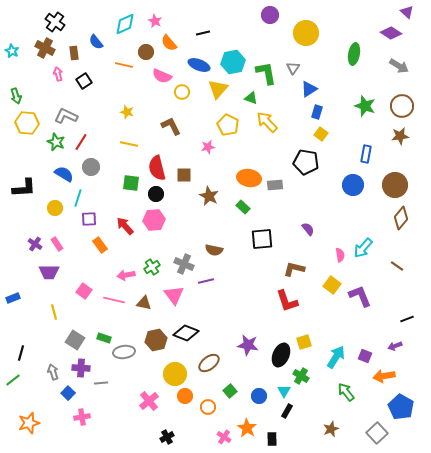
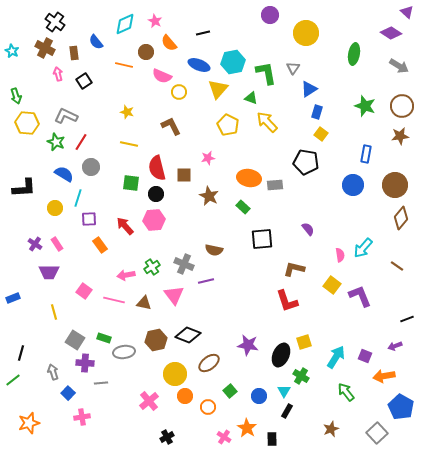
yellow circle at (182, 92): moved 3 px left
pink star at (208, 147): moved 11 px down
black diamond at (186, 333): moved 2 px right, 2 px down
purple cross at (81, 368): moved 4 px right, 5 px up
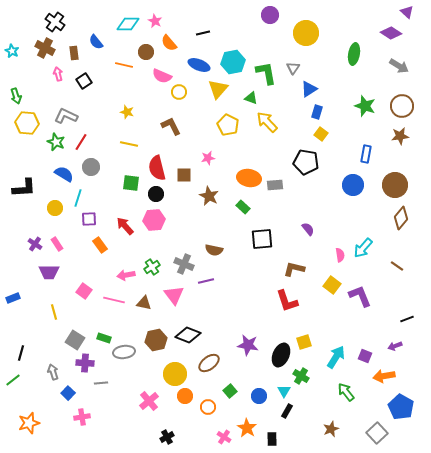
cyan diamond at (125, 24): moved 3 px right; rotated 25 degrees clockwise
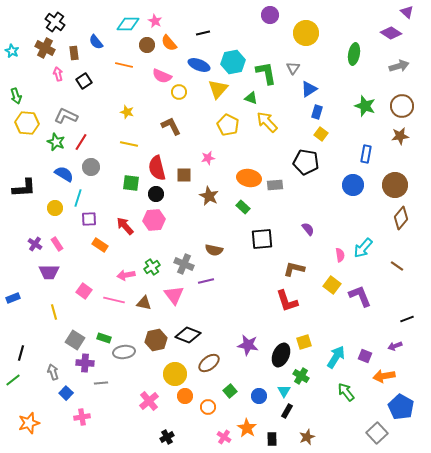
brown circle at (146, 52): moved 1 px right, 7 px up
gray arrow at (399, 66): rotated 48 degrees counterclockwise
orange rectangle at (100, 245): rotated 21 degrees counterclockwise
blue square at (68, 393): moved 2 px left
brown star at (331, 429): moved 24 px left, 8 px down
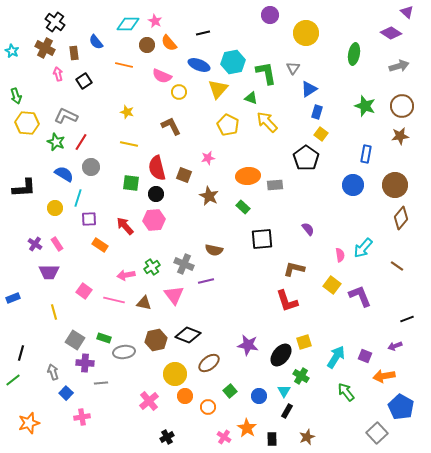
black pentagon at (306, 162): moved 4 px up; rotated 25 degrees clockwise
brown square at (184, 175): rotated 21 degrees clockwise
orange ellipse at (249, 178): moved 1 px left, 2 px up; rotated 15 degrees counterclockwise
black ellipse at (281, 355): rotated 15 degrees clockwise
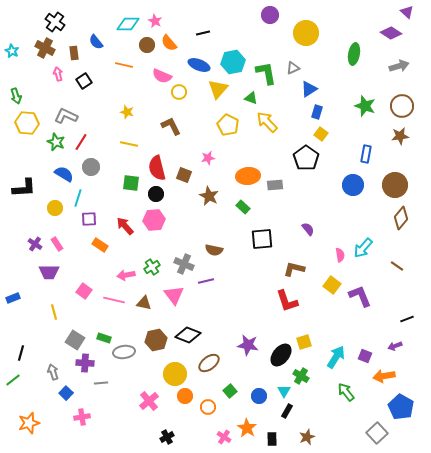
gray triangle at (293, 68): rotated 32 degrees clockwise
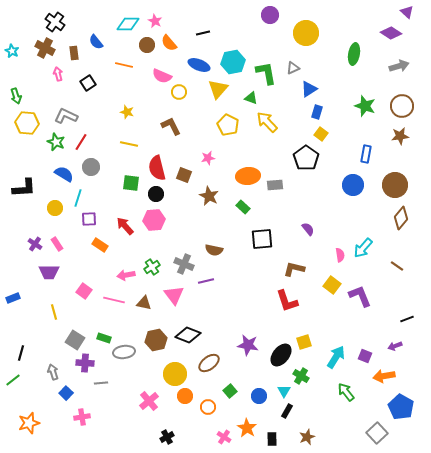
black square at (84, 81): moved 4 px right, 2 px down
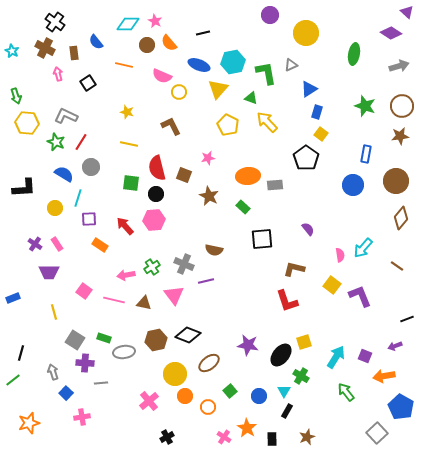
gray triangle at (293, 68): moved 2 px left, 3 px up
brown circle at (395, 185): moved 1 px right, 4 px up
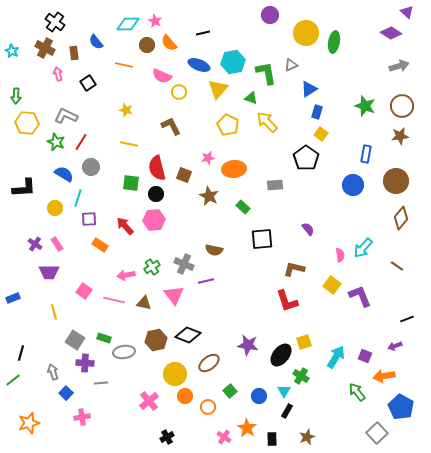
green ellipse at (354, 54): moved 20 px left, 12 px up
green arrow at (16, 96): rotated 21 degrees clockwise
yellow star at (127, 112): moved 1 px left, 2 px up
orange ellipse at (248, 176): moved 14 px left, 7 px up
green arrow at (346, 392): moved 11 px right
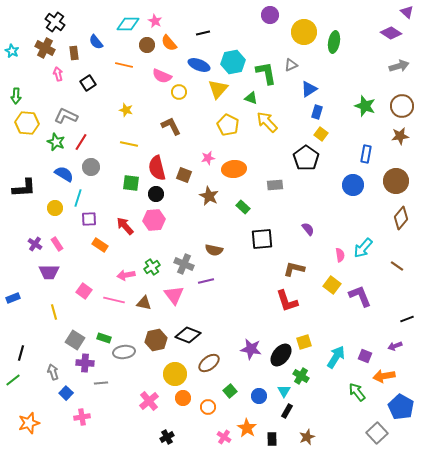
yellow circle at (306, 33): moved 2 px left, 1 px up
purple star at (248, 345): moved 3 px right, 4 px down
orange circle at (185, 396): moved 2 px left, 2 px down
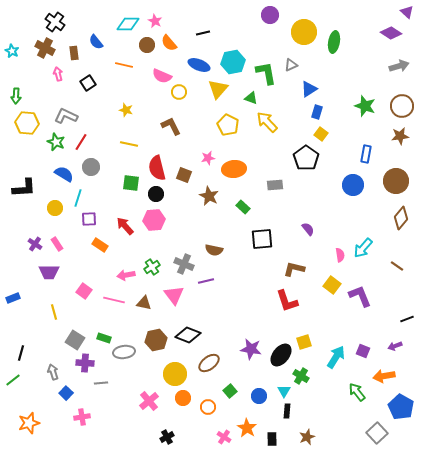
purple square at (365, 356): moved 2 px left, 5 px up
black rectangle at (287, 411): rotated 24 degrees counterclockwise
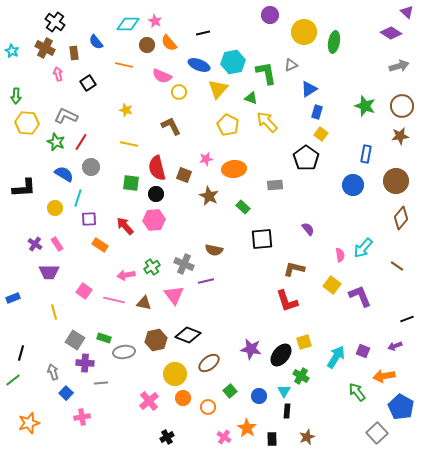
pink star at (208, 158): moved 2 px left, 1 px down
